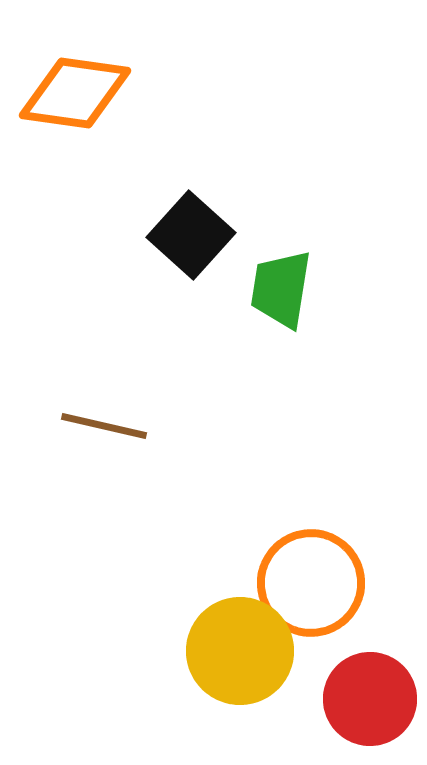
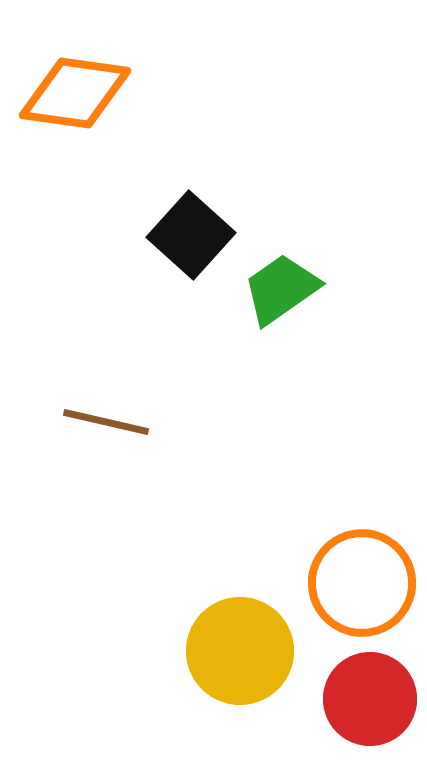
green trapezoid: rotated 46 degrees clockwise
brown line: moved 2 px right, 4 px up
orange circle: moved 51 px right
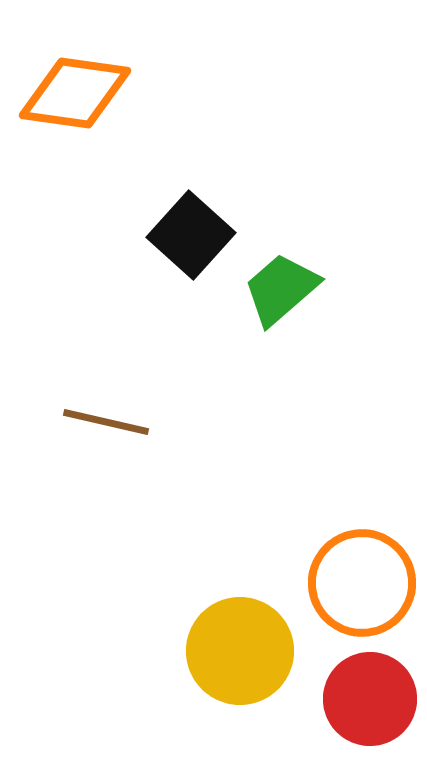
green trapezoid: rotated 6 degrees counterclockwise
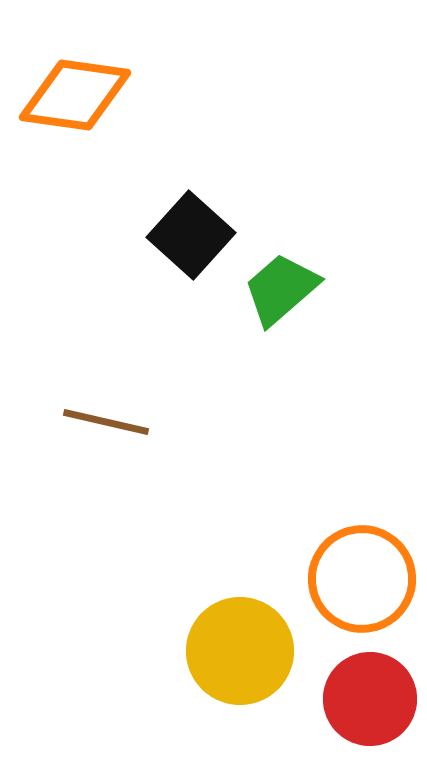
orange diamond: moved 2 px down
orange circle: moved 4 px up
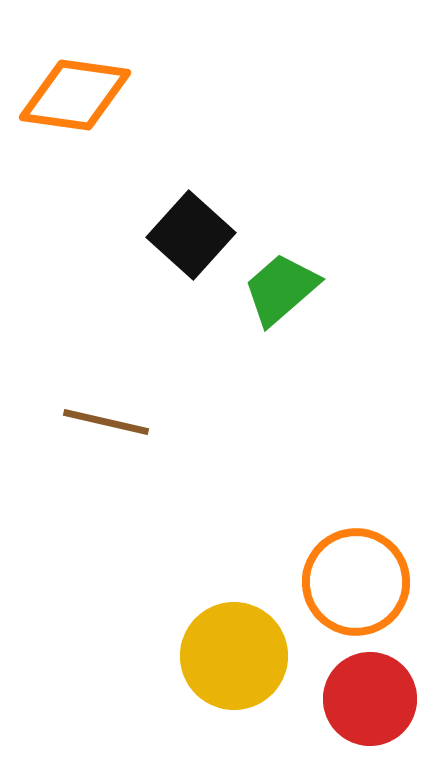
orange circle: moved 6 px left, 3 px down
yellow circle: moved 6 px left, 5 px down
